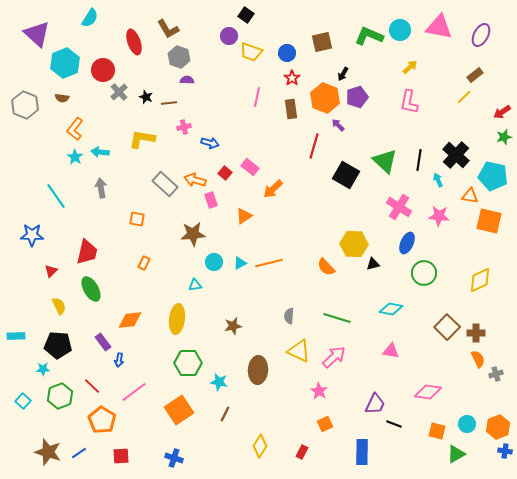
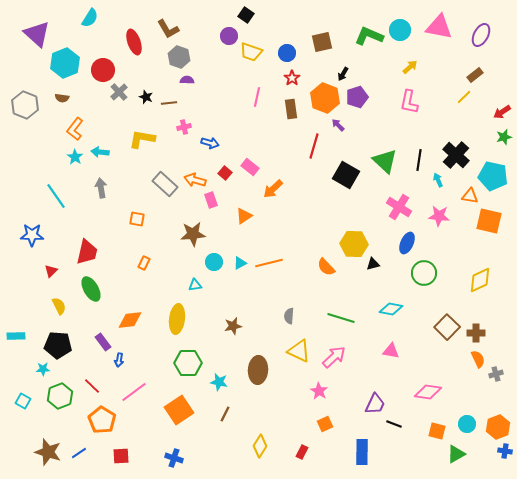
green line at (337, 318): moved 4 px right
cyan square at (23, 401): rotated 14 degrees counterclockwise
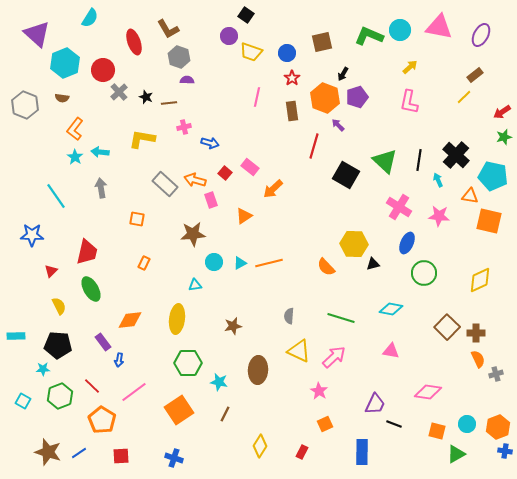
brown rectangle at (291, 109): moved 1 px right, 2 px down
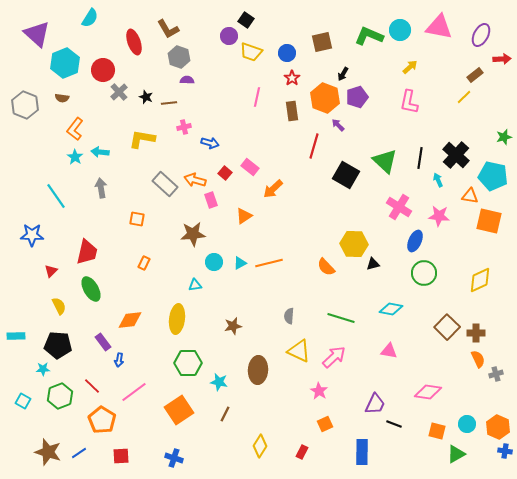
black square at (246, 15): moved 5 px down
red arrow at (502, 112): moved 53 px up; rotated 150 degrees counterclockwise
black line at (419, 160): moved 1 px right, 2 px up
blue ellipse at (407, 243): moved 8 px right, 2 px up
pink triangle at (391, 351): moved 2 px left
orange hexagon at (498, 427): rotated 15 degrees counterclockwise
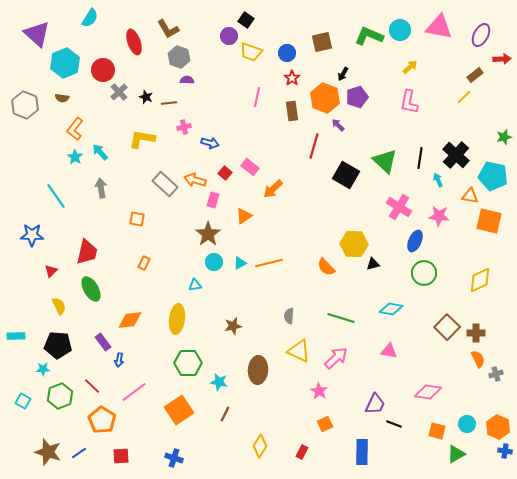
cyan arrow at (100, 152): rotated 42 degrees clockwise
pink rectangle at (211, 200): moved 2 px right; rotated 35 degrees clockwise
brown star at (193, 234): moved 15 px right; rotated 30 degrees counterclockwise
pink arrow at (334, 357): moved 2 px right, 1 px down
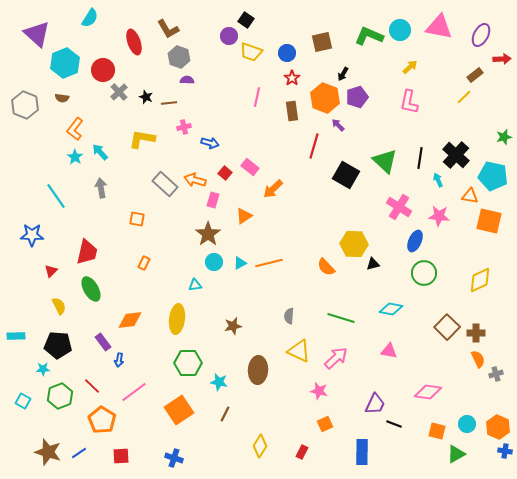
pink star at (319, 391): rotated 18 degrees counterclockwise
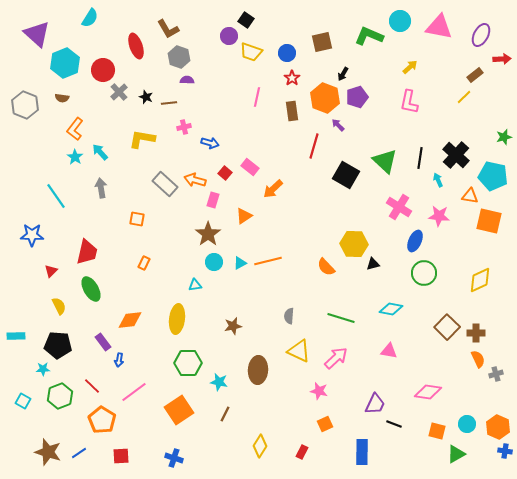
cyan circle at (400, 30): moved 9 px up
red ellipse at (134, 42): moved 2 px right, 4 px down
orange line at (269, 263): moved 1 px left, 2 px up
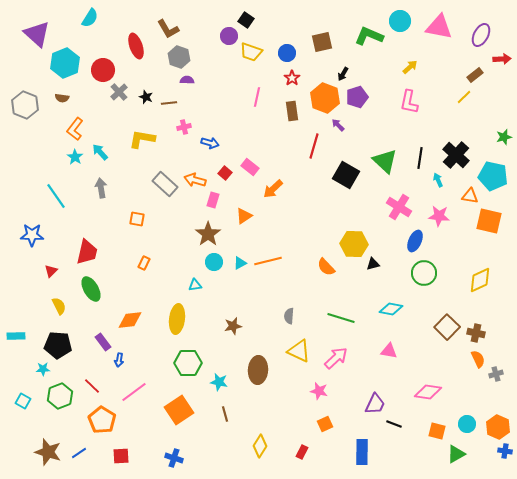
brown cross at (476, 333): rotated 12 degrees clockwise
brown line at (225, 414): rotated 42 degrees counterclockwise
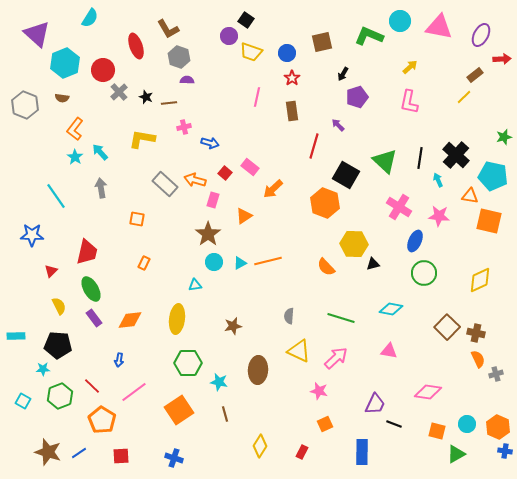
orange hexagon at (325, 98): moved 105 px down
purple rectangle at (103, 342): moved 9 px left, 24 px up
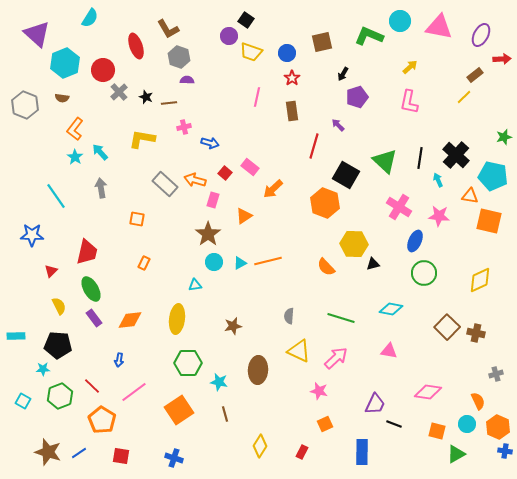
orange semicircle at (478, 359): moved 42 px down
red square at (121, 456): rotated 12 degrees clockwise
